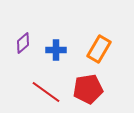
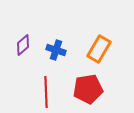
purple diamond: moved 2 px down
blue cross: rotated 18 degrees clockwise
red line: rotated 52 degrees clockwise
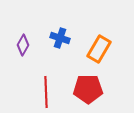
purple diamond: rotated 20 degrees counterclockwise
blue cross: moved 4 px right, 12 px up
red pentagon: rotated 8 degrees clockwise
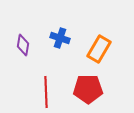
purple diamond: rotated 20 degrees counterclockwise
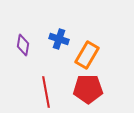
blue cross: moved 1 px left, 1 px down
orange rectangle: moved 12 px left, 6 px down
red line: rotated 8 degrees counterclockwise
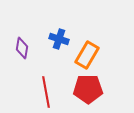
purple diamond: moved 1 px left, 3 px down
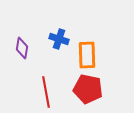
orange rectangle: rotated 32 degrees counterclockwise
red pentagon: rotated 12 degrees clockwise
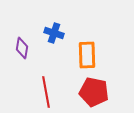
blue cross: moved 5 px left, 6 px up
red pentagon: moved 6 px right, 3 px down
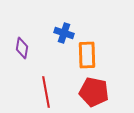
blue cross: moved 10 px right
